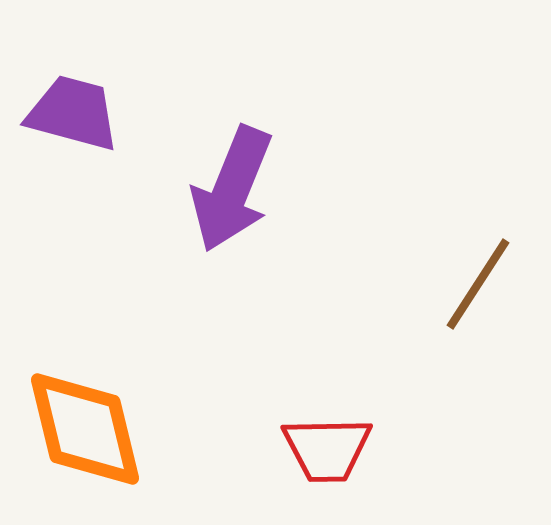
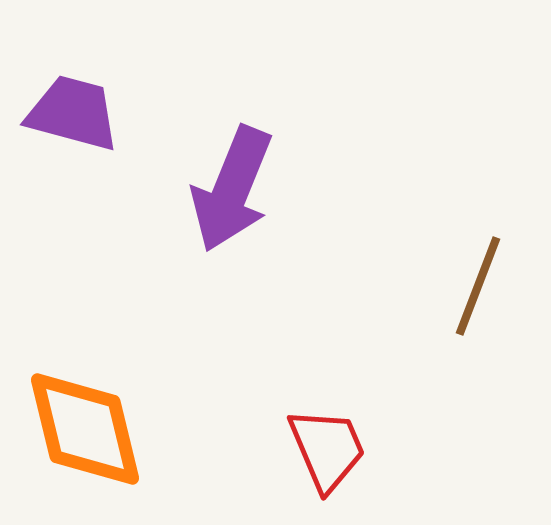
brown line: moved 2 px down; rotated 12 degrees counterclockwise
red trapezoid: rotated 112 degrees counterclockwise
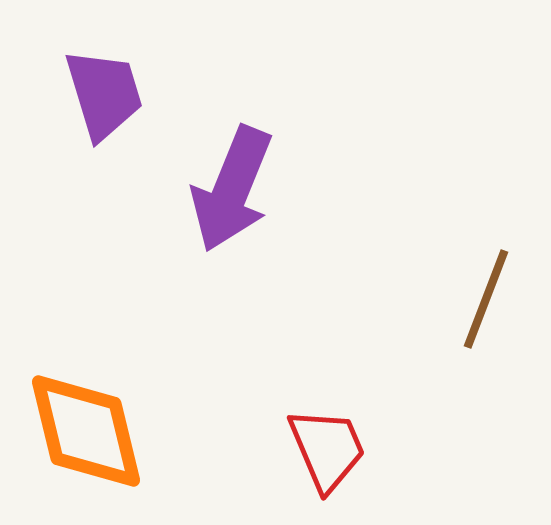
purple trapezoid: moved 31 px right, 19 px up; rotated 58 degrees clockwise
brown line: moved 8 px right, 13 px down
orange diamond: moved 1 px right, 2 px down
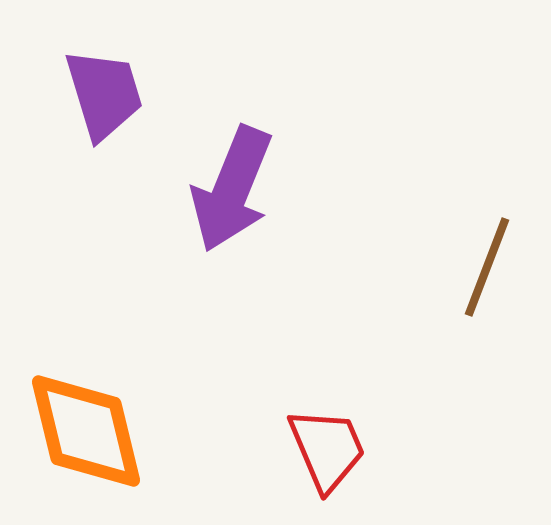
brown line: moved 1 px right, 32 px up
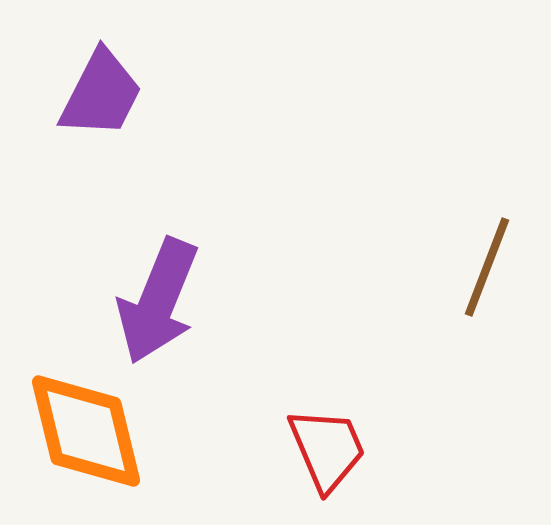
purple trapezoid: moved 3 px left; rotated 44 degrees clockwise
purple arrow: moved 74 px left, 112 px down
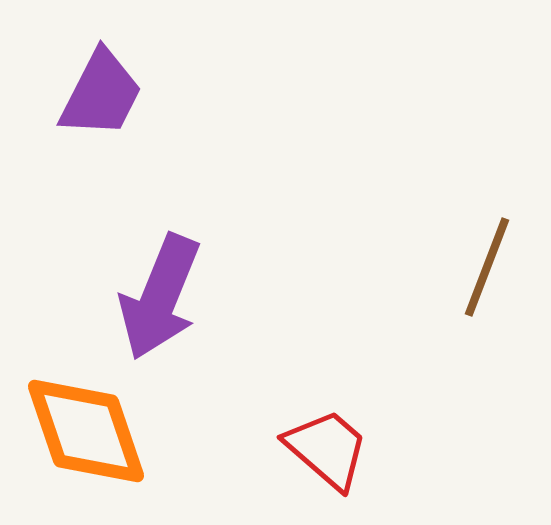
purple arrow: moved 2 px right, 4 px up
orange diamond: rotated 5 degrees counterclockwise
red trapezoid: rotated 26 degrees counterclockwise
